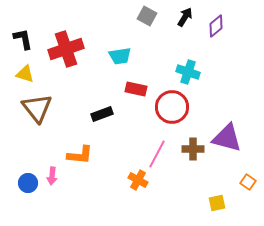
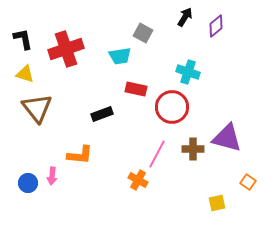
gray square: moved 4 px left, 17 px down
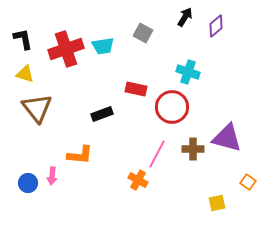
cyan trapezoid: moved 17 px left, 10 px up
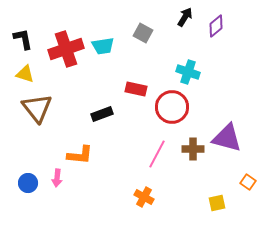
pink arrow: moved 5 px right, 2 px down
orange cross: moved 6 px right, 17 px down
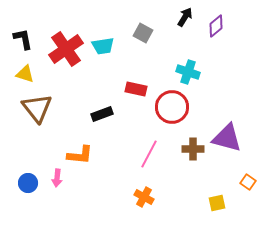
red cross: rotated 16 degrees counterclockwise
pink line: moved 8 px left
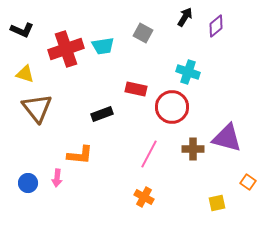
black L-shape: moved 1 px left, 9 px up; rotated 125 degrees clockwise
red cross: rotated 16 degrees clockwise
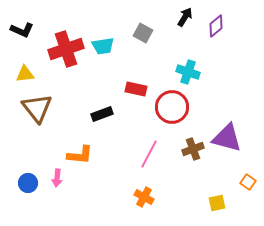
yellow triangle: rotated 24 degrees counterclockwise
brown cross: rotated 20 degrees counterclockwise
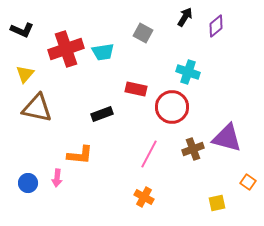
cyan trapezoid: moved 6 px down
yellow triangle: rotated 42 degrees counterclockwise
brown triangle: rotated 40 degrees counterclockwise
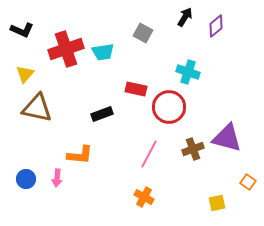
red circle: moved 3 px left
blue circle: moved 2 px left, 4 px up
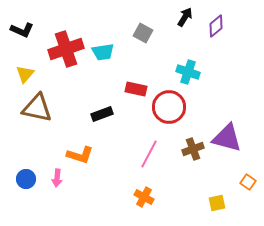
orange L-shape: rotated 12 degrees clockwise
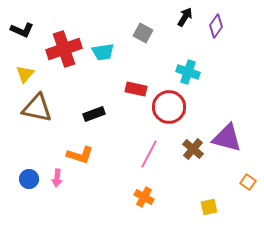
purple diamond: rotated 15 degrees counterclockwise
red cross: moved 2 px left
black rectangle: moved 8 px left
brown cross: rotated 30 degrees counterclockwise
blue circle: moved 3 px right
yellow square: moved 8 px left, 4 px down
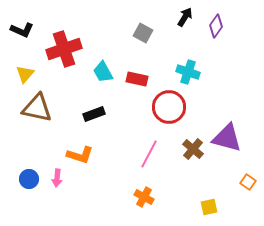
cyan trapezoid: moved 20 px down; rotated 70 degrees clockwise
red rectangle: moved 1 px right, 10 px up
